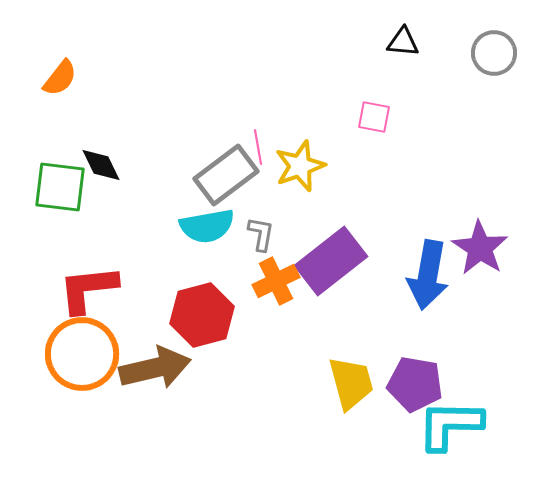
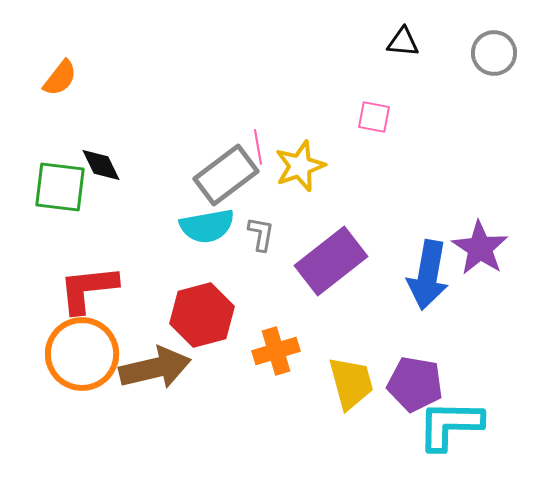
orange cross: moved 70 px down; rotated 9 degrees clockwise
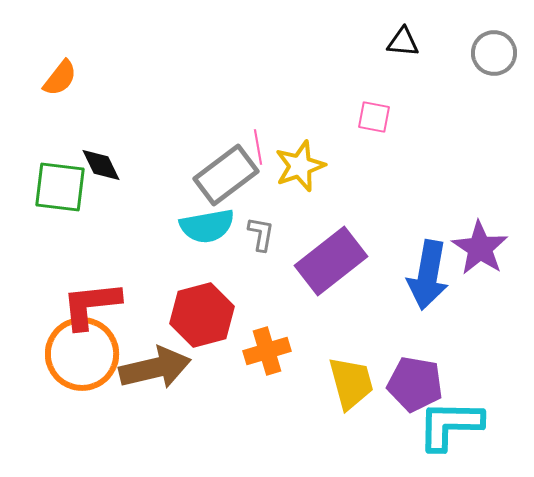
red L-shape: moved 3 px right, 16 px down
orange cross: moved 9 px left
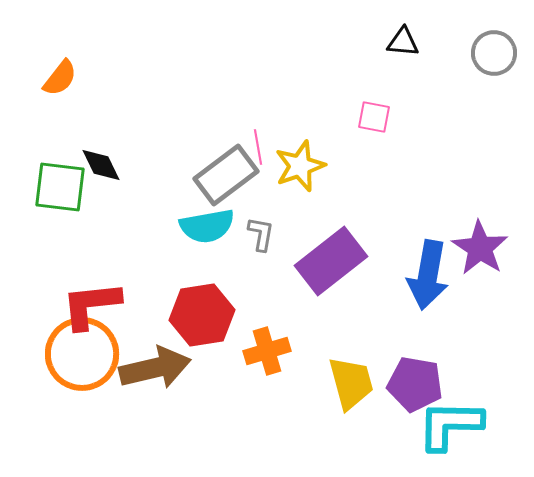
red hexagon: rotated 6 degrees clockwise
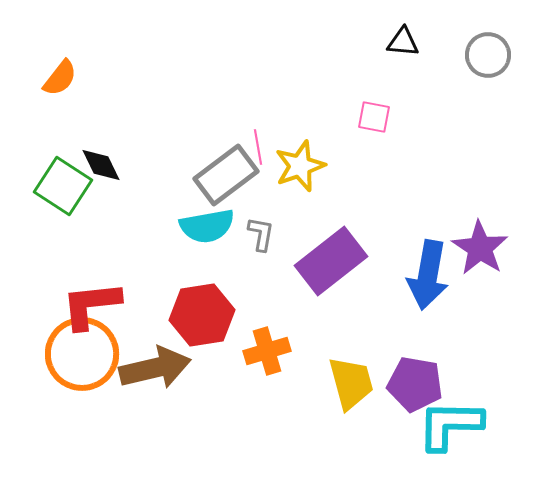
gray circle: moved 6 px left, 2 px down
green square: moved 3 px right, 1 px up; rotated 26 degrees clockwise
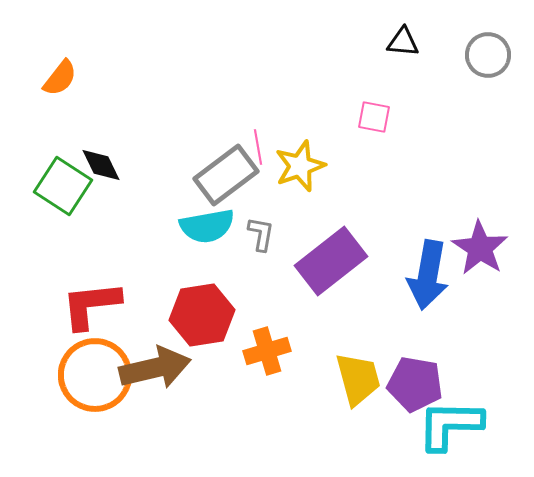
orange circle: moved 13 px right, 21 px down
yellow trapezoid: moved 7 px right, 4 px up
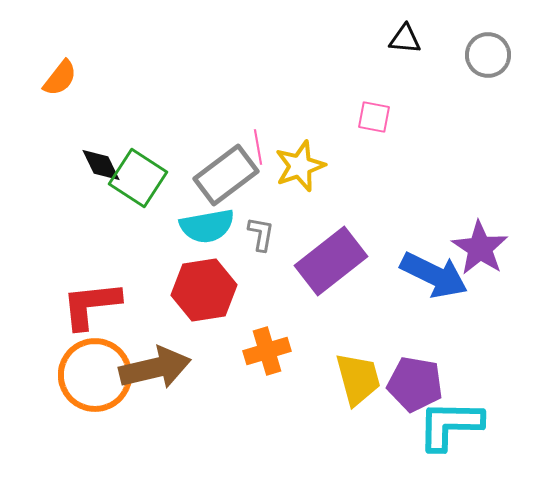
black triangle: moved 2 px right, 3 px up
green square: moved 75 px right, 8 px up
blue arrow: moved 6 px right; rotated 74 degrees counterclockwise
red hexagon: moved 2 px right, 25 px up
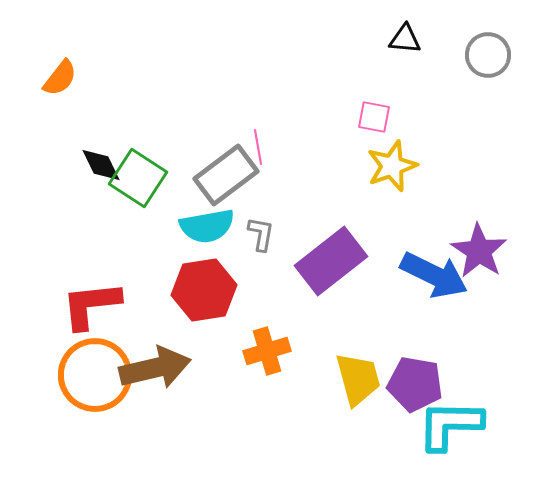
yellow star: moved 92 px right
purple star: moved 1 px left, 3 px down
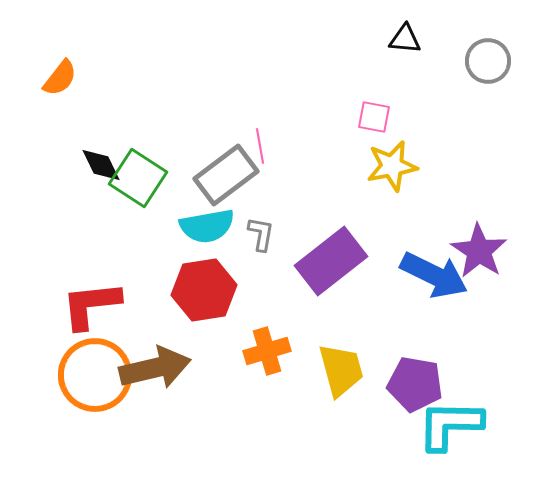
gray circle: moved 6 px down
pink line: moved 2 px right, 1 px up
yellow star: rotated 9 degrees clockwise
yellow trapezoid: moved 17 px left, 9 px up
